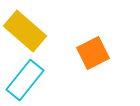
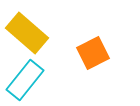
yellow rectangle: moved 2 px right, 2 px down
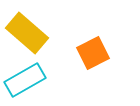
cyan rectangle: rotated 21 degrees clockwise
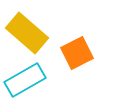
orange square: moved 16 px left
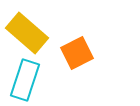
cyan rectangle: rotated 42 degrees counterclockwise
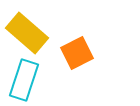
cyan rectangle: moved 1 px left
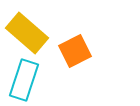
orange square: moved 2 px left, 2 px up
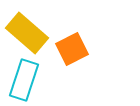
orange square: moved 3 px left, 2 px up
